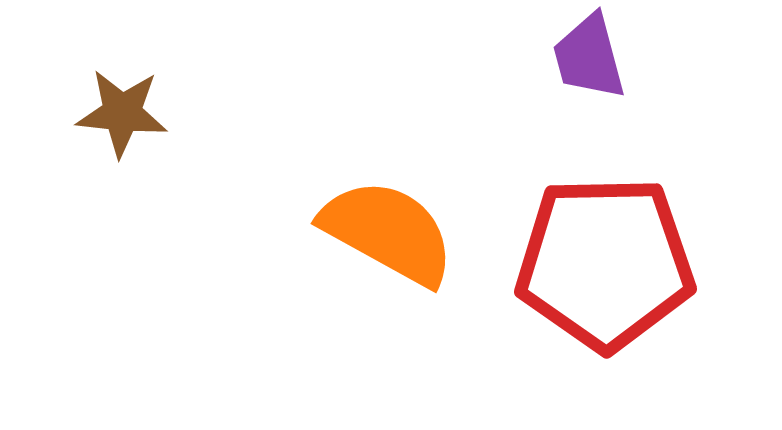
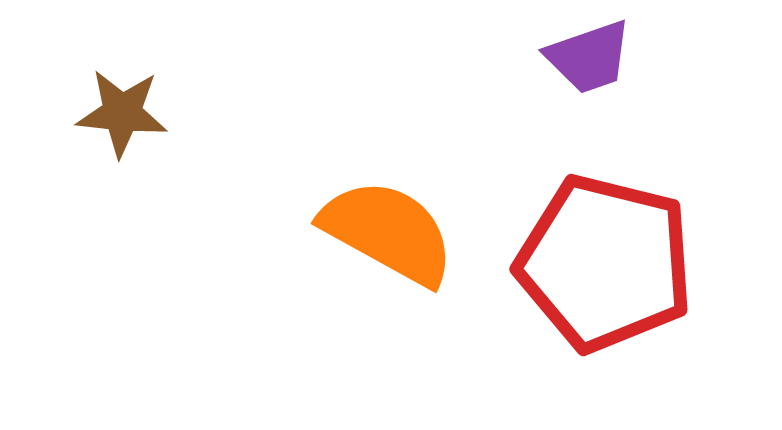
purple trapezoid: rotated 94 degrees counterclockwise
red pentagon: rotated 15 degrees clockwise
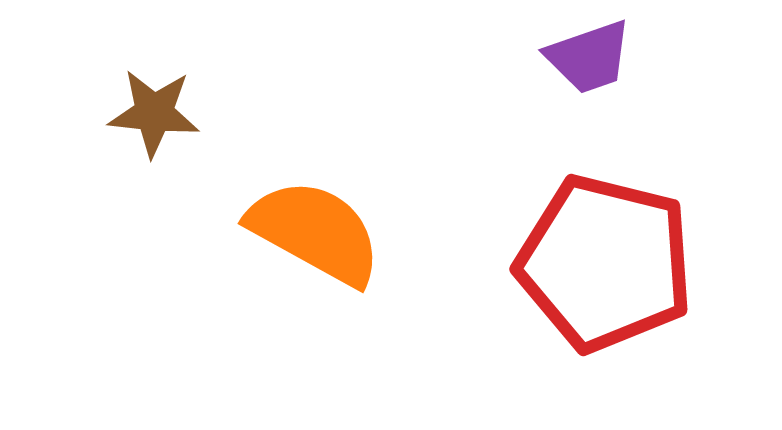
brown star: moved 32 px right
orange semicircle: moved 73 px left
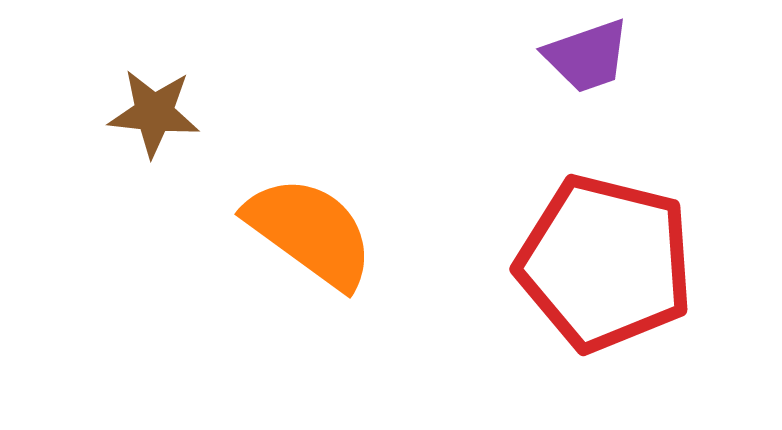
purple trapezoid: moved 2 px left, 1 px up
orange semicircle: moved 5 px left; rotated 7 degrees clockwise
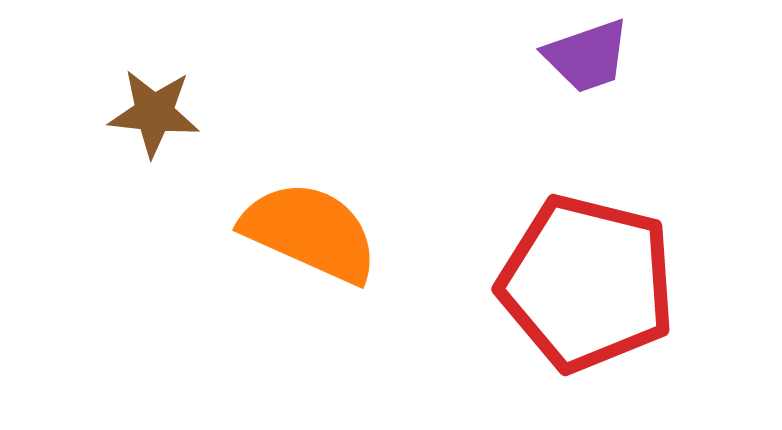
orange semicircle: rotated 12 degrees counterclockwise
red pentagon: moved 18 px left, 20 px down
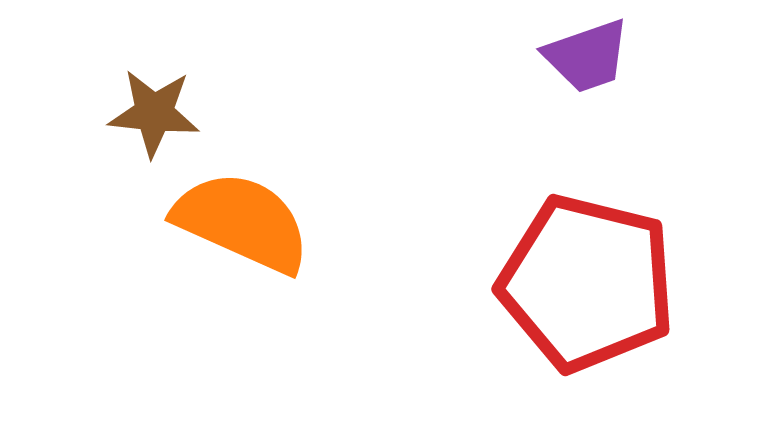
orange semicircle: moved 68 px left, 10 px up
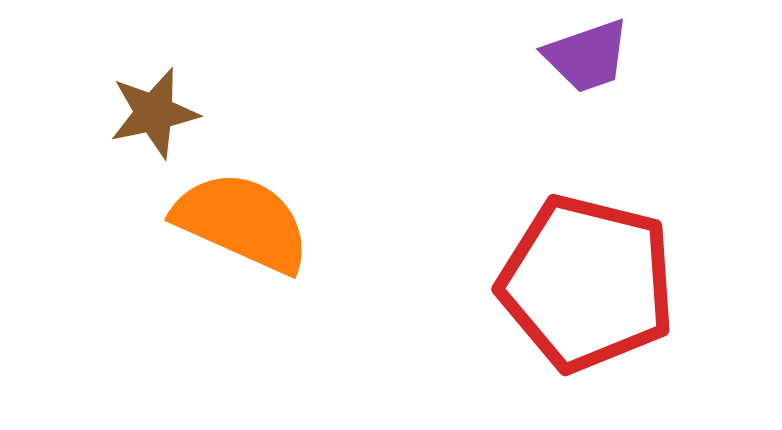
brown star: rotated 18 degrees counterclockwise
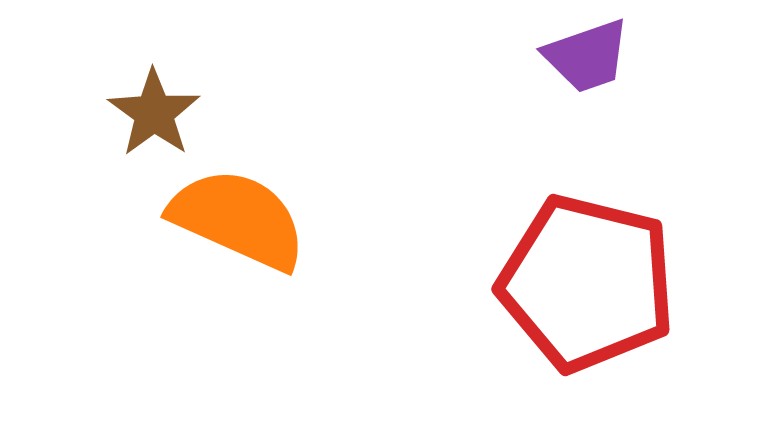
brown star: rotated 24 degrees counterclockwise
orange semicircle: moved 4 px left, 3 px up
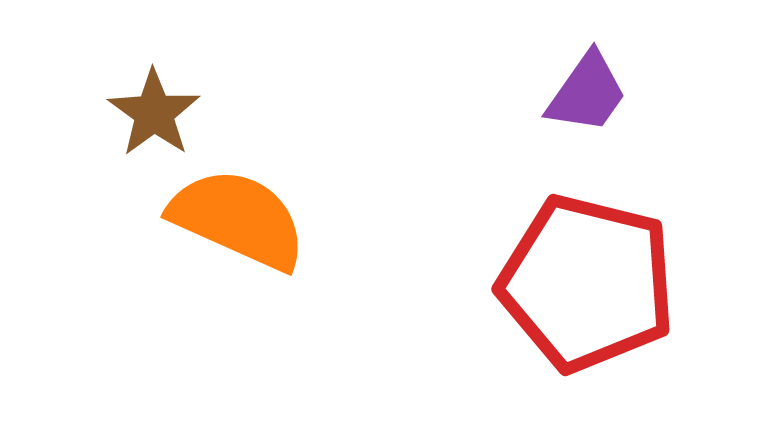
purple trapezoid: moved 37 px down; rotated 36 degrees counterclockwise
